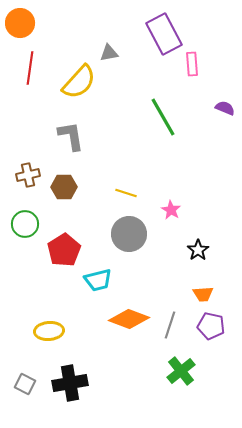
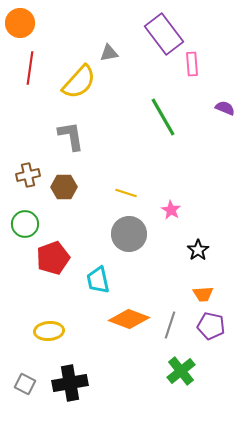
purple rectangle: rotated 9 degrees counterclockwise
red pentagon: moved 11 px left, 8 px down; rotated 12 degrees clockwise
cyan trapezoid: rotated 92 degrees clockwise
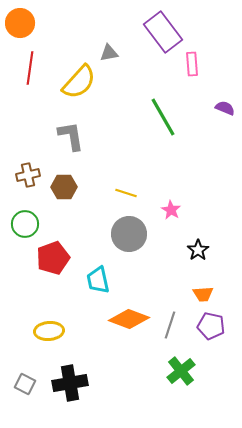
purple rectangle: moved 1 px left, 2 px up
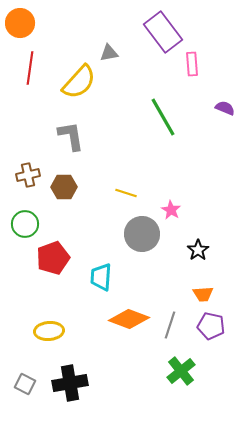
gray circle: moved 13 px right
cyan trapezoid: moved 3 px right, 3 px up; rotated 16 degrees clockwise
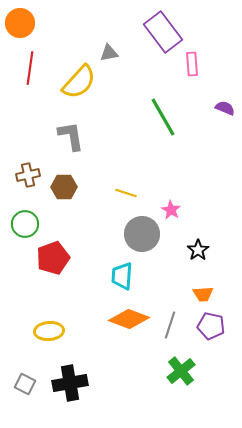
cyan trapezoid: moved 21 px right, 1 px up
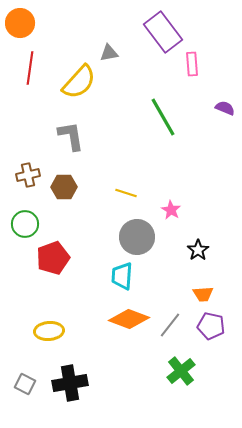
gray circle: moved 5 px left, 3 px down
gray line: rotated 20 degrees clockwise
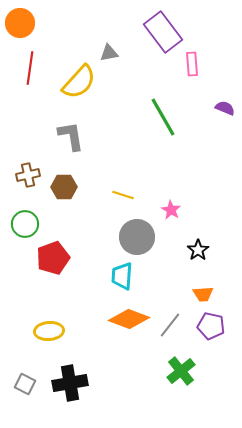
yellow line: moved 3 px left, 2 px down
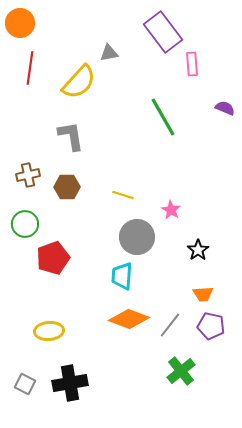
brown hexagon: moved 3 px right
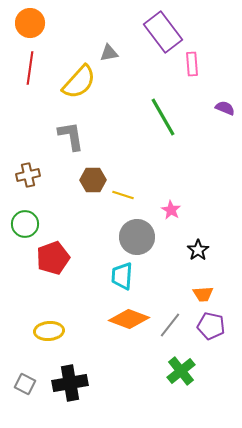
orange circle: moved 10 px right
brown hexagon: moved 26 px right, 7 px up
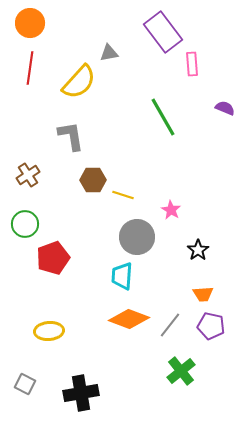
brown cross: rotated 20 degrees counterclockwise
black cross: moved 11 px right, 10 px down
